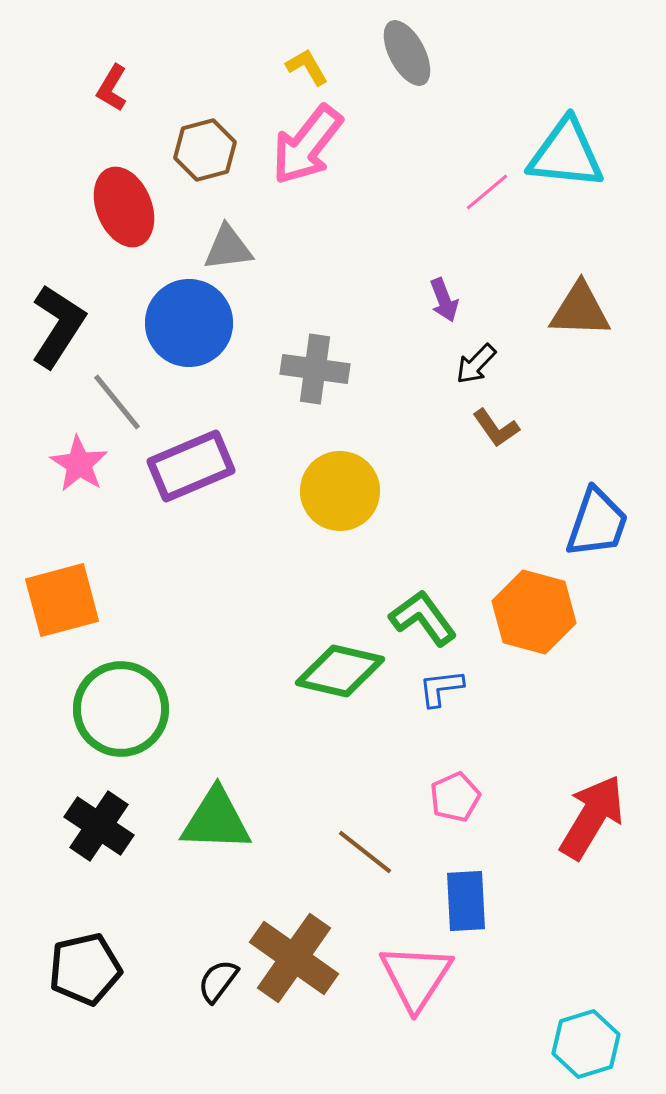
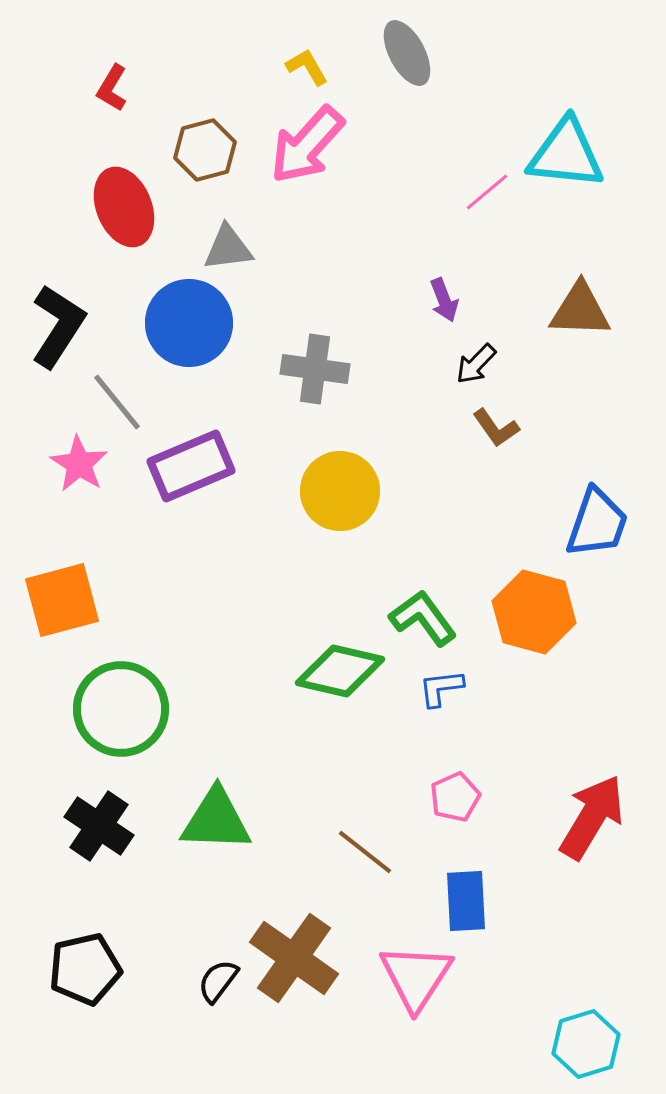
pink arrow: rotated 4 degrees clockwise
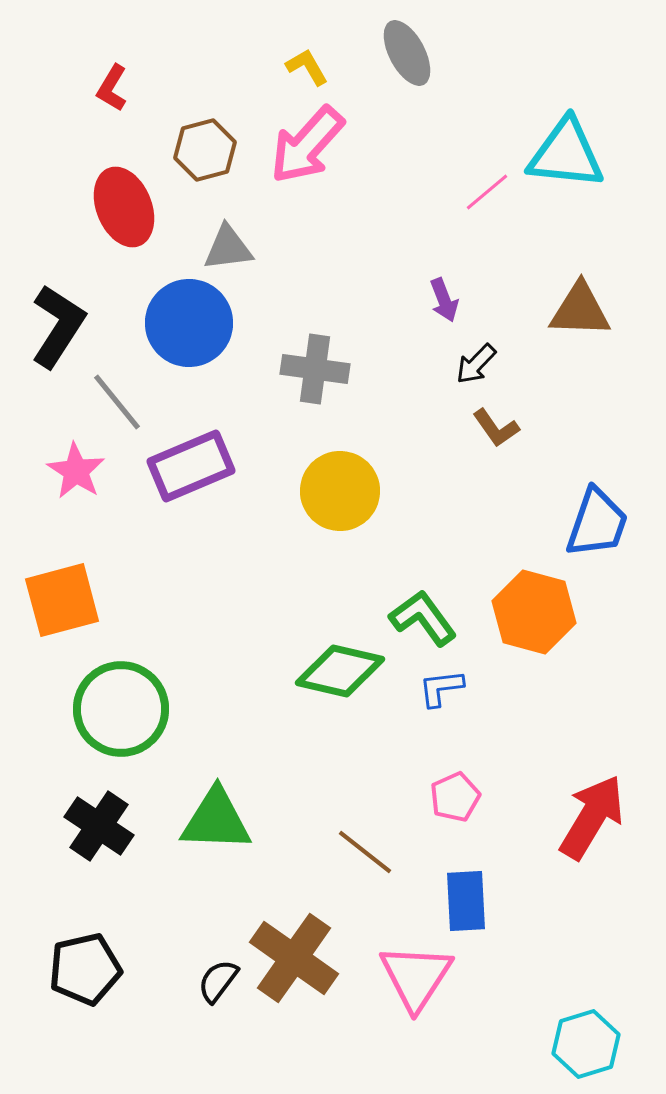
pink star: moved 3 px left, 7 px down
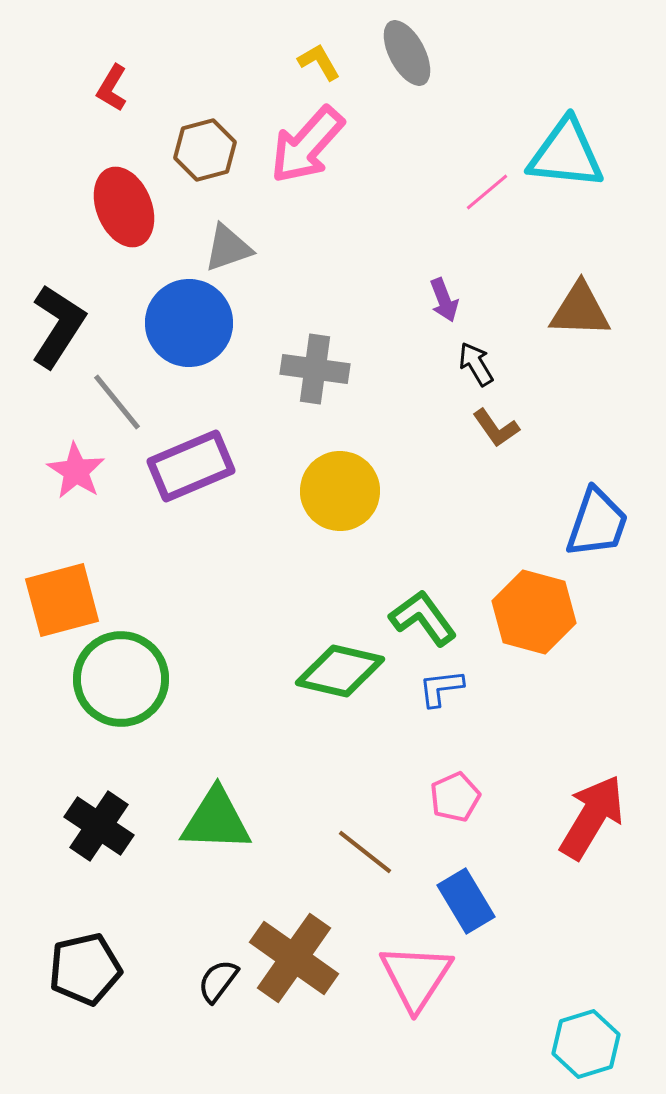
yellow L-shape: moved 12 px right, 5 px up
gray triangle: rotated 12 degrees counterclockwise
black arrow: rotated 105 degrees clockwise
green circle: moved 30 px up
blue rectangle: rotated 28 degrees counterclockwise
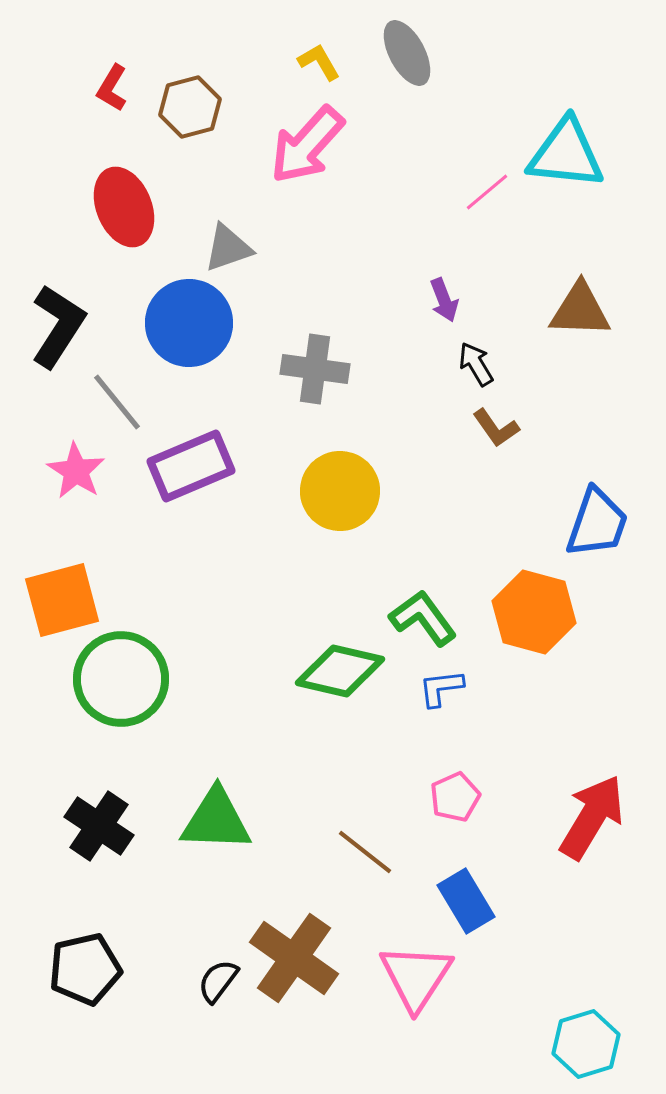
brown hexagon: moved 15 px left, 43 px up
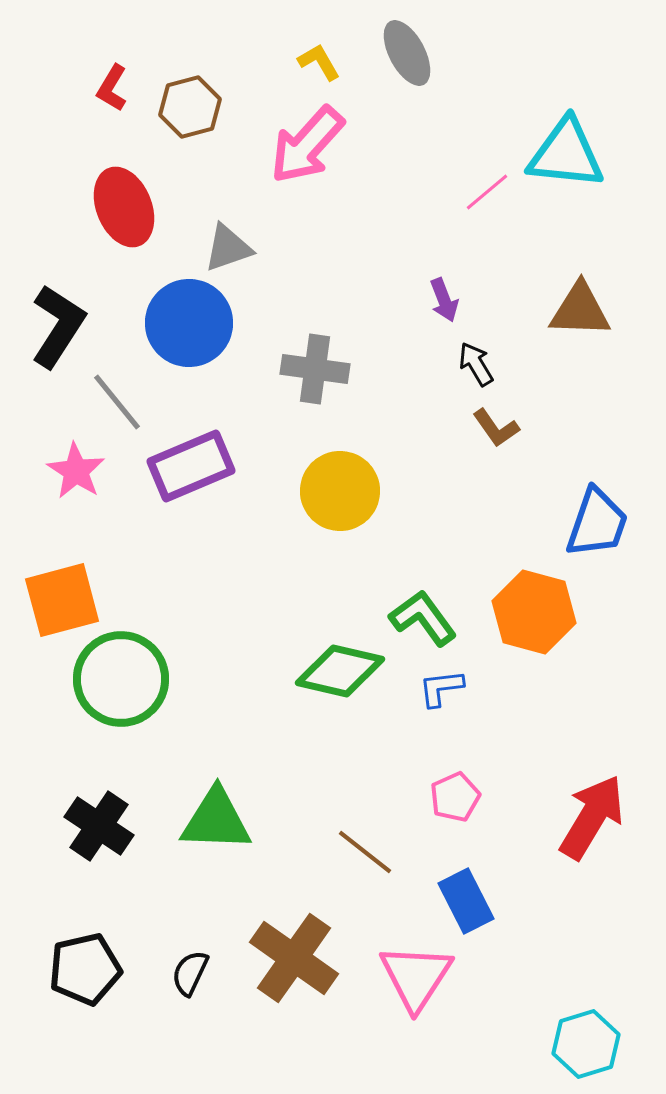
blue rectangle: rotated 4 degrees clockwise
black semicircle: moved 28 px left, 8 px up; rotated 12 degrees counterclockwise
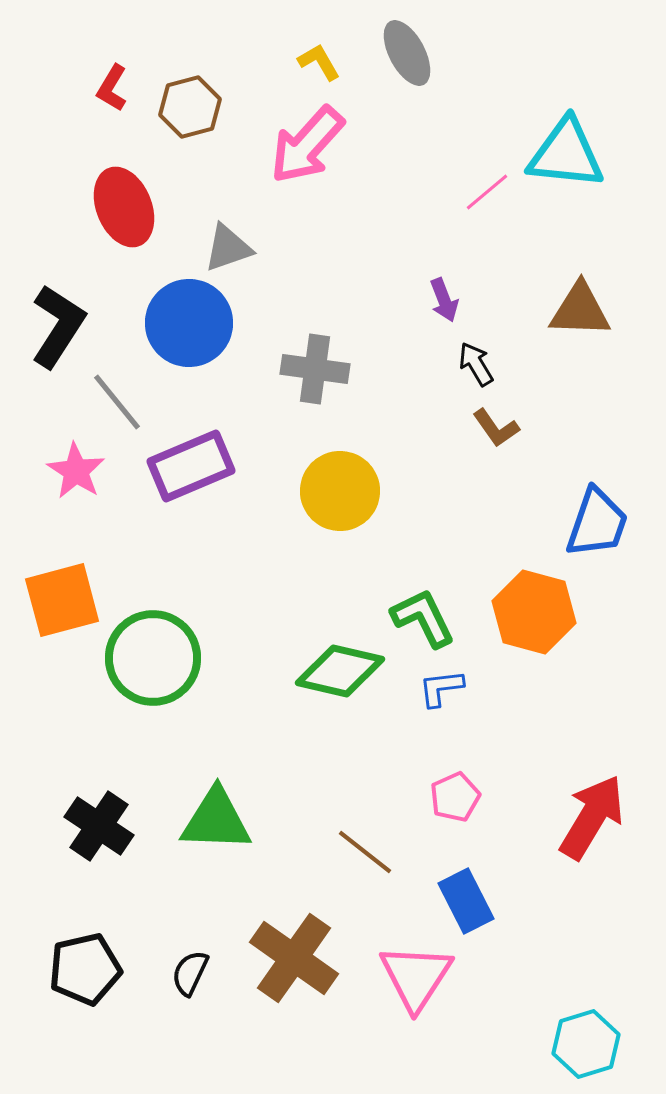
green L-shape: rotated 10 degrees clockwise
green circle: moved 32 px right, 21 px up
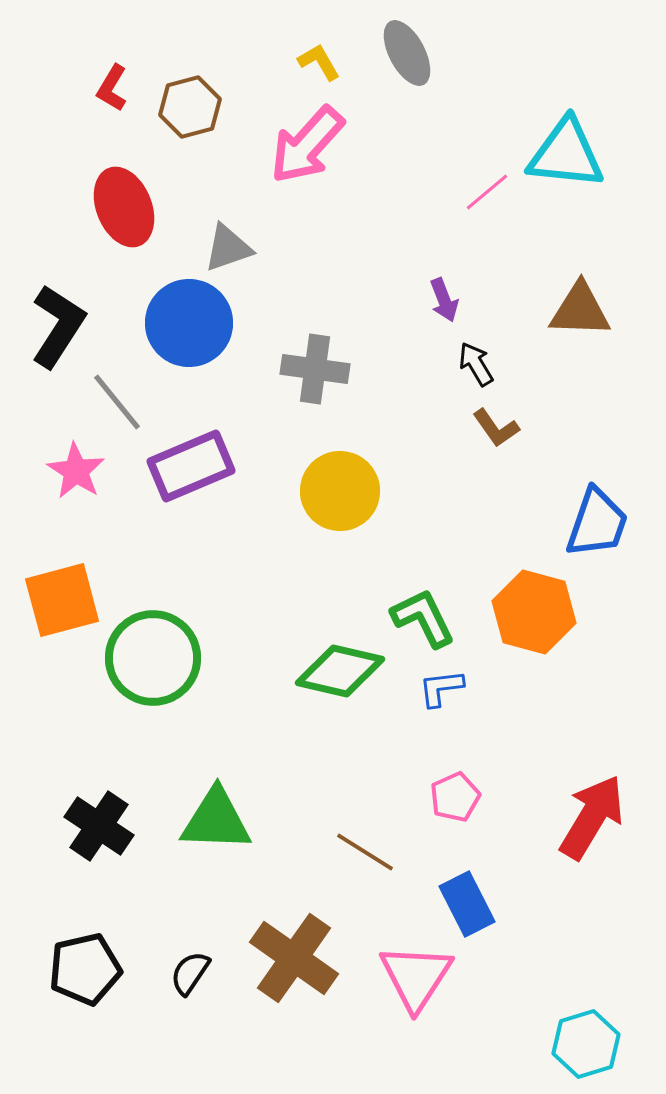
brown line: rotated 6 degrees counterclockwise
blue rectangle: moved 1 px right, 3 px down
black semicircle: rotated 9 degrees clockwise
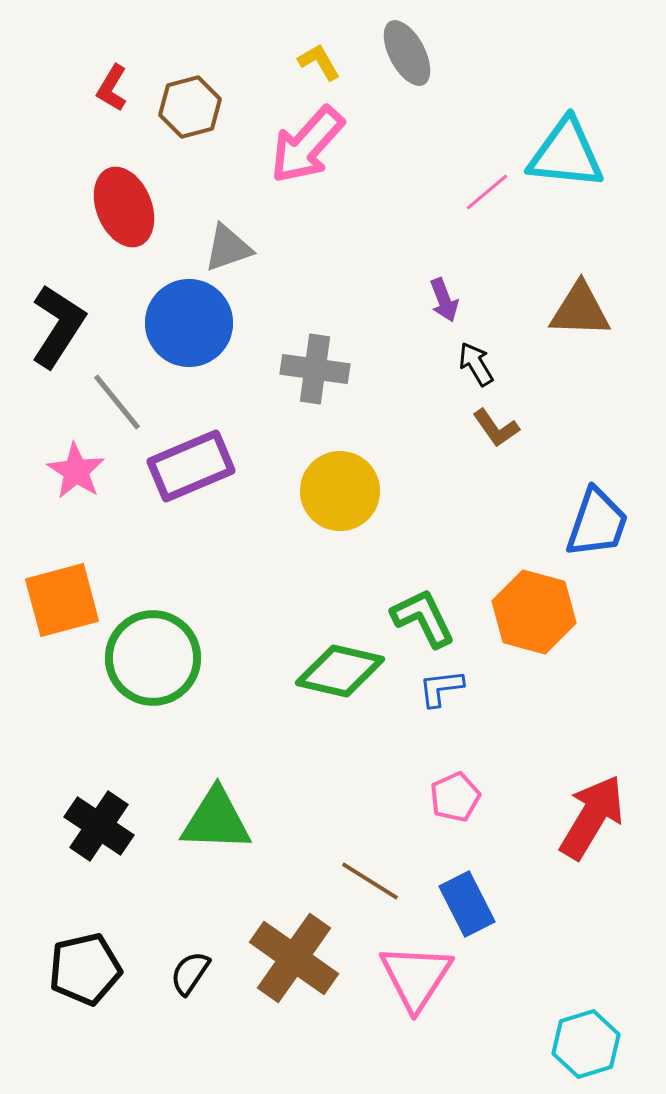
brown line: moved 5 px right, 29 px down
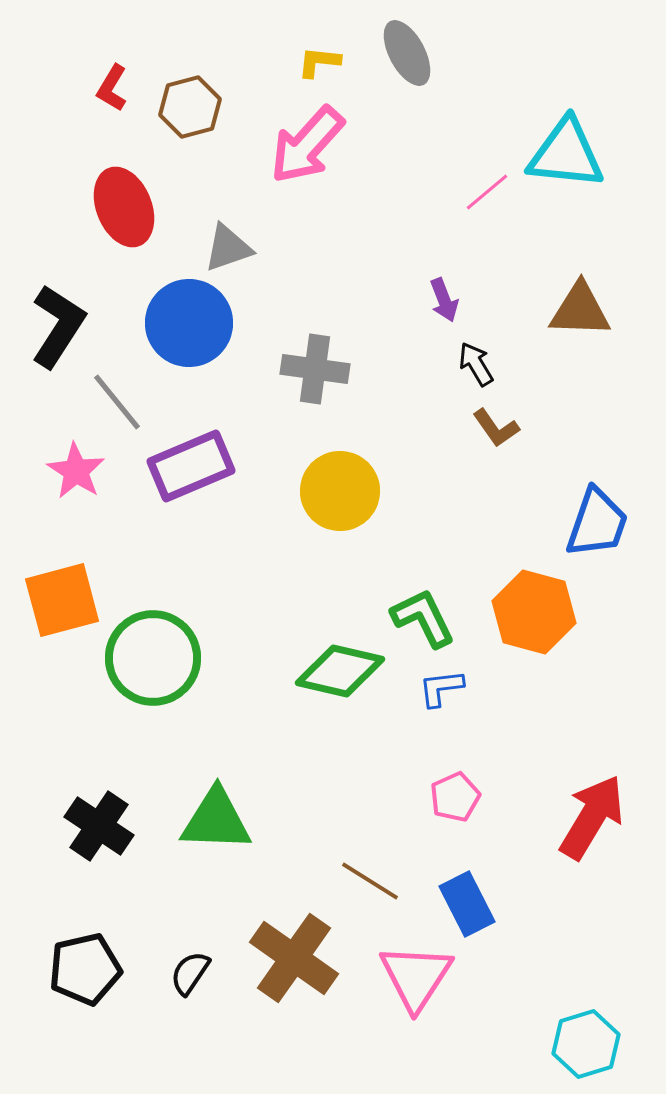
yellow L-shape: rotated 54 degrees counterclockwise
